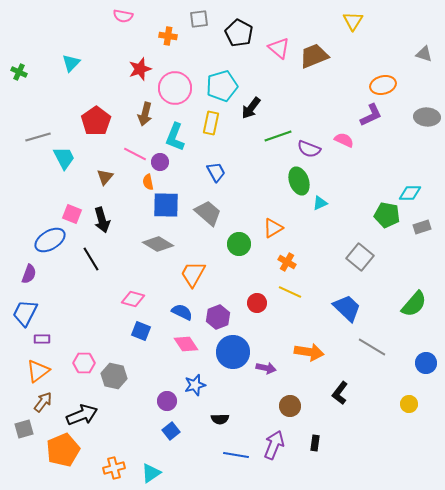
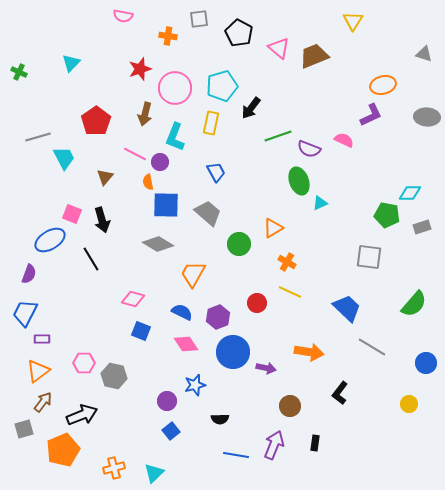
gray square at (360, 257): moved 9 px right; rotated 32 degrees counterclockwise
cyan triangle at (151, 473): moved 3 px right; rotated 10 degrees counterclockwise
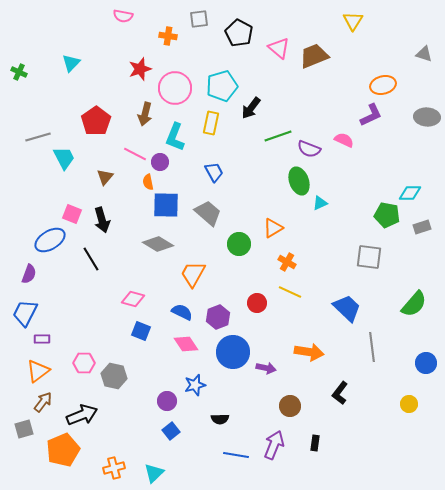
blue trapezoid at (216, 172): moved 2 px left
gray line at (372, 347): rotated 52 degrees clockwise
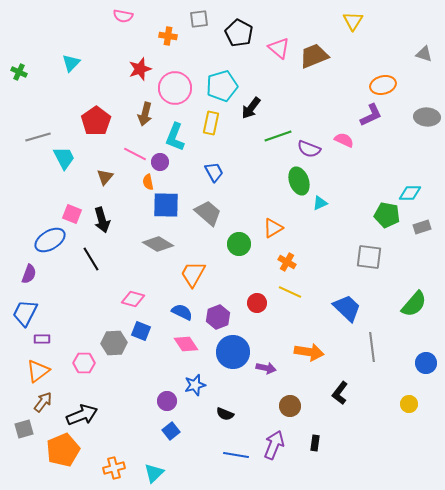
gray hexagon at (114, 376): moved 33 px up; rotated 15 degrees counterclockwise
black semicircle at (220, 419): moved 5 px right, 5 px up; rotated 24 degrees clockwise
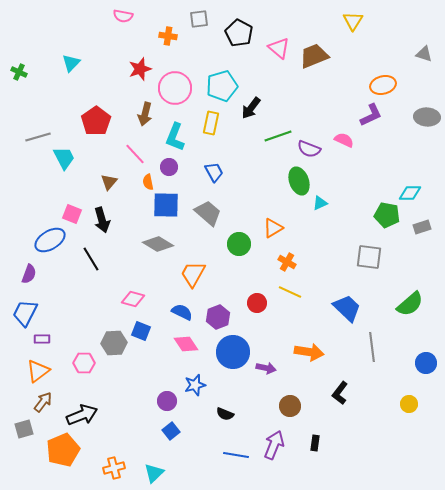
pink line at (135, 154): rotated 20 degrees clockwise
purple circle at (160, 162): moved 9 px right, 5 px down
brown triangle at (105, 177): moved 4 px right, 5 px down
green semicircle at (414, 304): moved 4 px left; rotated 8 degrees clockwise
